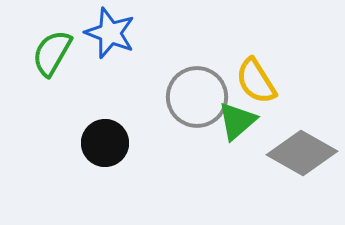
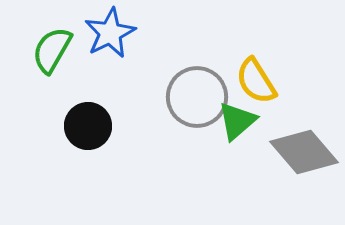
blue star: rotated 24 degrees clockwise
green semicircle: moved 3 px up
black circle: moved 17 px left, 17 px up
gray diamond: moved 2 px right, 1 px up; rotated 20 degrees clockwise
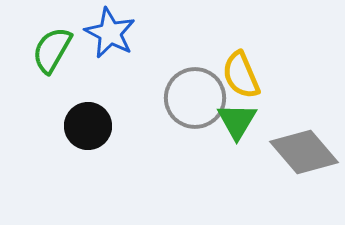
blue star: rotated 18 degrees counterclockwise
yellow semicircle: moved 15 px left, 6 px up; rotated 9 degrees clockwise
gray circle: moved 2 px left, 1 px down
green triangle: rotated 18 degrees counterclockwise
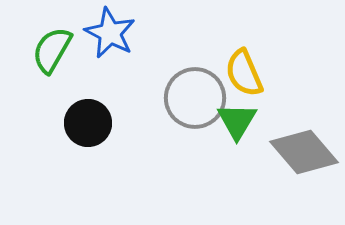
yellow semicircle: moved 3 px right, 2 px up
black circle: moved 3 px up
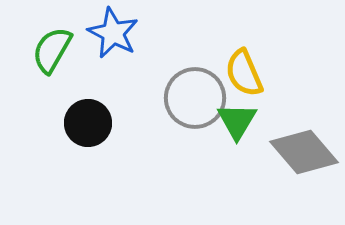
blue star: moved 3 px right
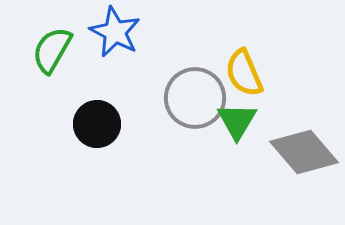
blue star: moved 2 px right, 1 px up
black circle: moved 9 px right, 1 px down
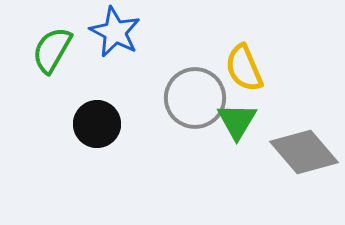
yellow semicircle: moved 5 px up
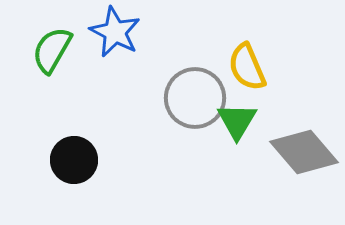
yellow semicircle: moved 3 px right, 1 px up
black circle: moved 23 px left, 36 px down
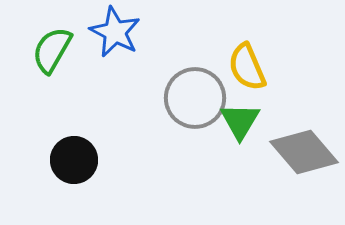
green triangle: moved 3 px right
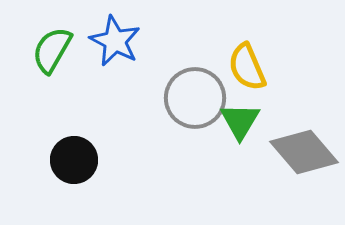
blue star: moved 9 px down
